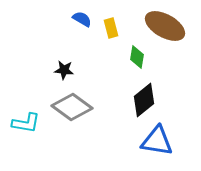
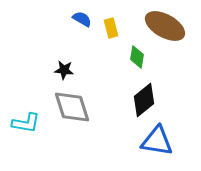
gray diamond: rotated 36 degrees clockwise
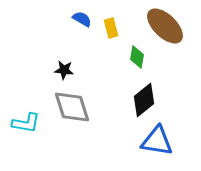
brown ellipse: rotated 15 degrees clockwise
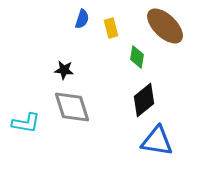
blue semicircle: rotated 78 degrees clockwise
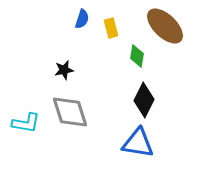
green diamond: moved 1 px up
black star: rotated 18 degrees counterclockwise
black diamond: rotated 24 degrees counterclockwise
gray diamond: moved 2 px left, 5 px down
blue triangle: moved 19 px left, 2 px down
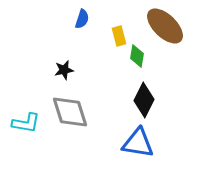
yellow rectangle: moved 8 px right, 8 px down
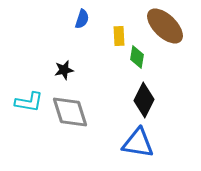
yellow rectangle: rotated 12 degrees clockwise
green diamond: moved 1 px down
cyan L-shape: moved 3 px right, 21 px up
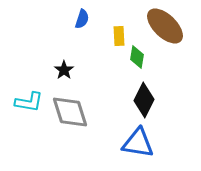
black star: rotated 24 degrees counterclockwise
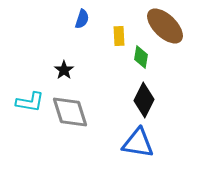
green diamond: moved 4 px right
cyan L-shape: moved 1 px right
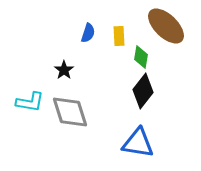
blue semicircle: moved 6 px right, 14 px down
brown ellipse: moved 1 px right
black diamond: moved 1 px left, 9 px up; rotated 12 degrees clockwise
